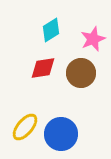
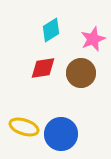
yellow ellipse: moved 1 px left; rotated 68 degrees clockwise
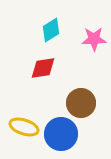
pink star: moved 1 px right; rotated 20 degrees clockwise
brown circle: moved 30 px down
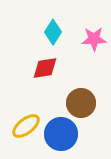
cyan diamond: moved 2 px right, 2 px down; rotated 25 degrees counterclockwise
red diamond: moved 2 px right
yellow ellipse: moved 2 px right, 1 px up; rotated 56 degrees counterclockwise
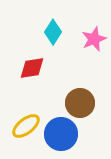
pink star: rotated 20 degrees counterclockwise
red diamond: moved 13 px left
brown circle: moved 1 px left
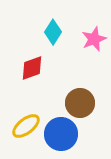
red diamond: rotated 12 degrees counterclockwise
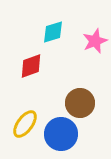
cyan diamond: rotated 40 degrees clockwise
pink star: moved 1 px right, 2 px down
red diamond: moved 1 px left, 2 px up
yellow ellipse: moved 1 px left, 2 px up; rotated 16 degrees counterclockwise
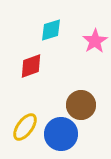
cyan diamond: moved 2 px left, 2 px up
pink star: rotated 10 degrees counterclockwise
brown circle: moved 1 px right, 2 px down
yellow ellipse: moved 3 px down
